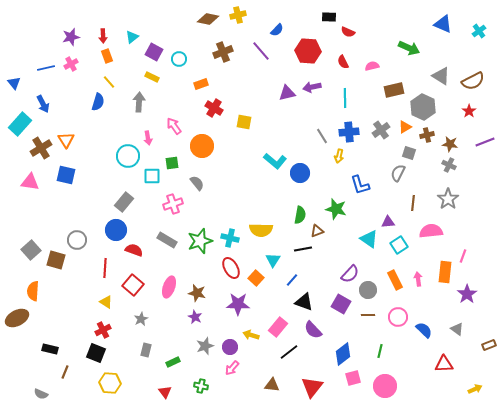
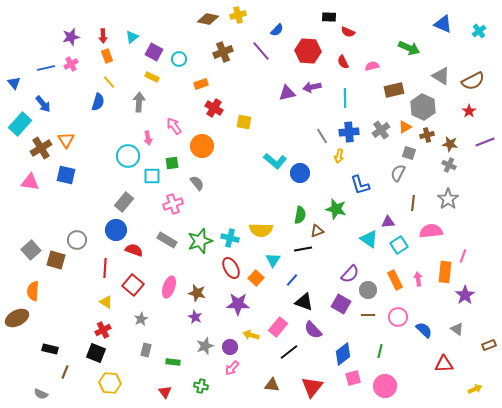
blue arrow at (43, 104): rotated 12 degrees counterclockwise
purple star at (467, 294): moved 2 px left, 1 px down
green rectangle at (173, 362): rotated 32 degrees clockwise
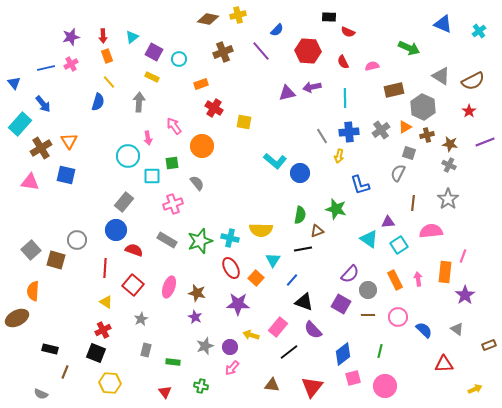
orange triangle at (66, 140): moved 3 px right, 1 px down
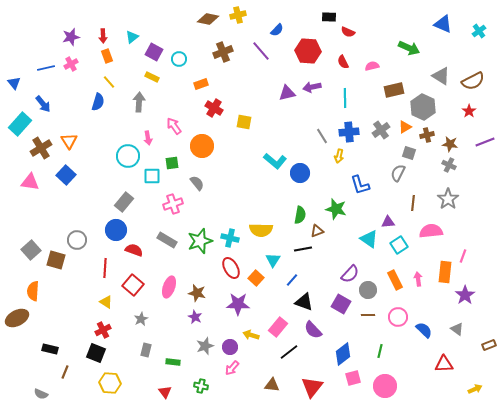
blue square at (66, 175): rotated 30 degrees clockwise
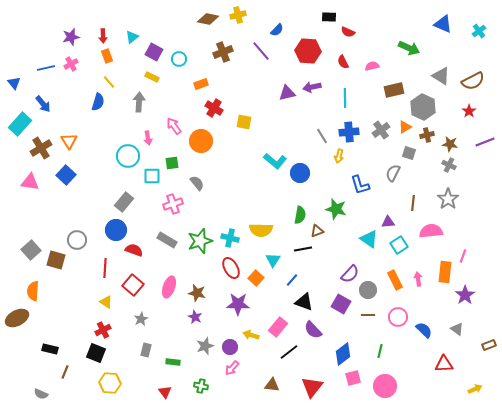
orange circle at (202, 146): moved 1 px left, 5 px up
gray semicircle at (398, 173): moved 5 px left
